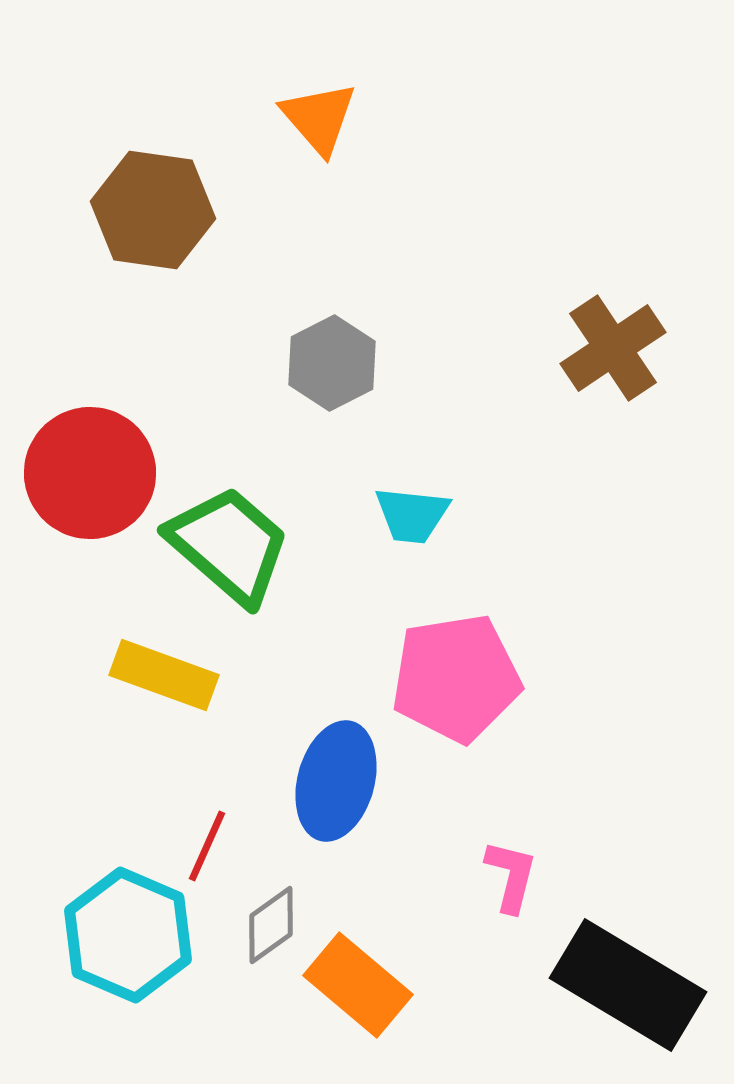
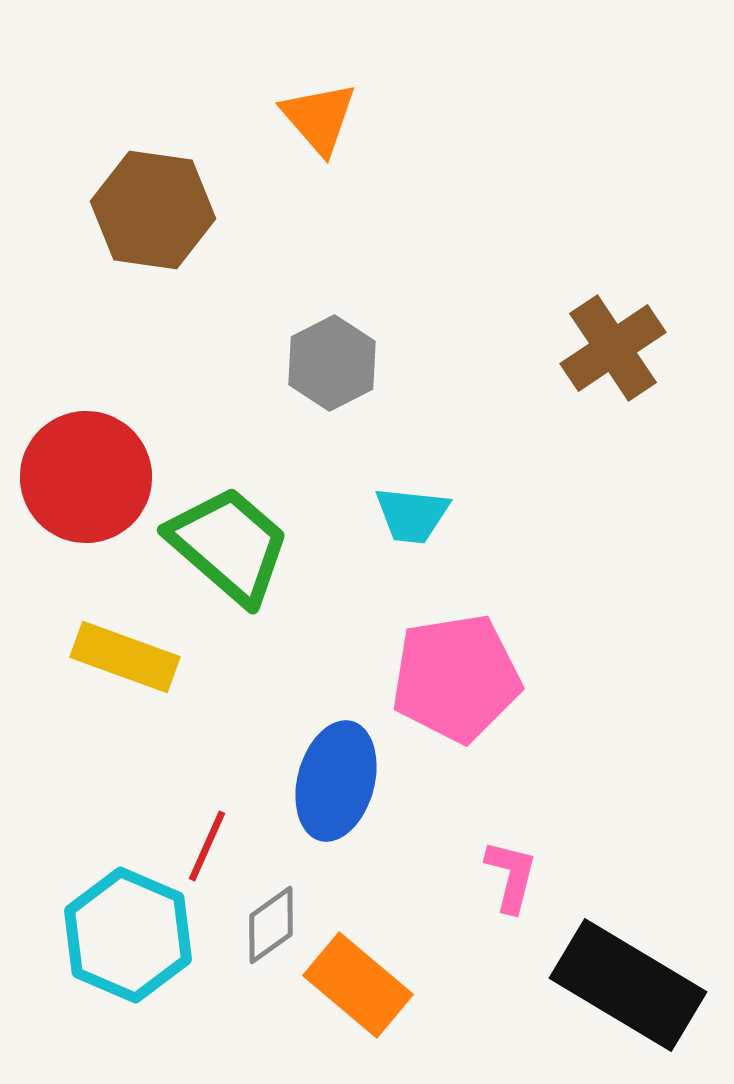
red circle: moved 4 px left, 4 px down
yellow rectangle: moved 39 px left, 18 px up
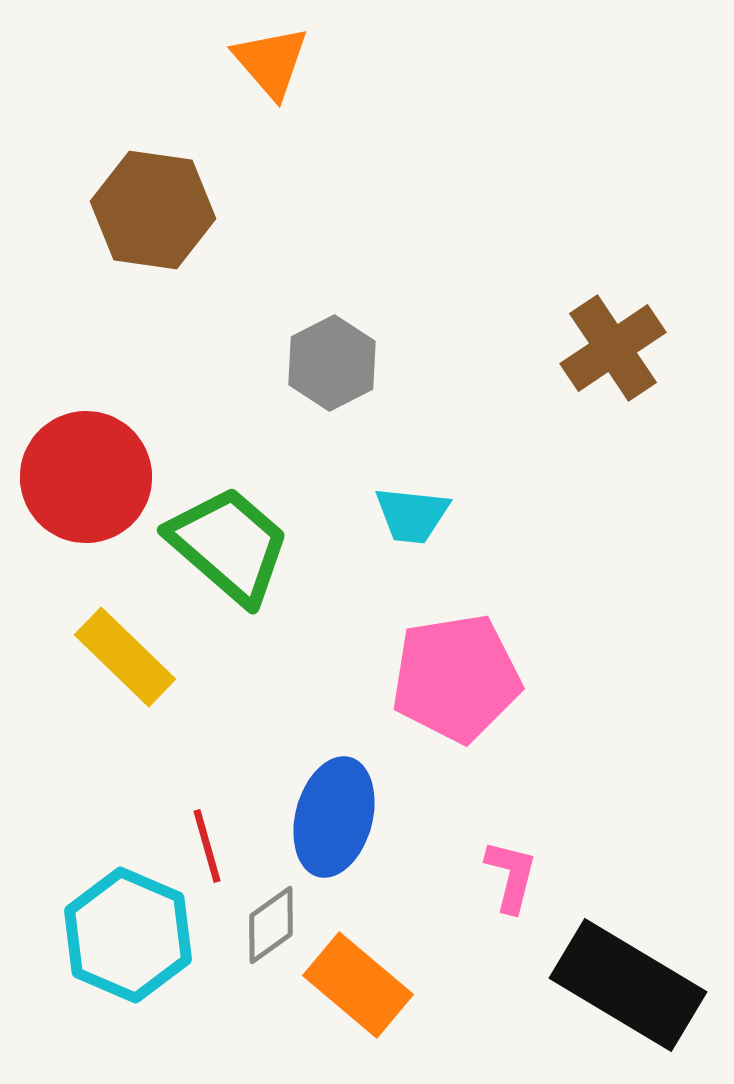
orange triangle: moved 48 px left, 56 px up
yellow rectangle: rotated 24 degrees clockwise
blue ellipse: moved 2 px left, 36 px down
red line: rotated 40 degrees counterclockwise
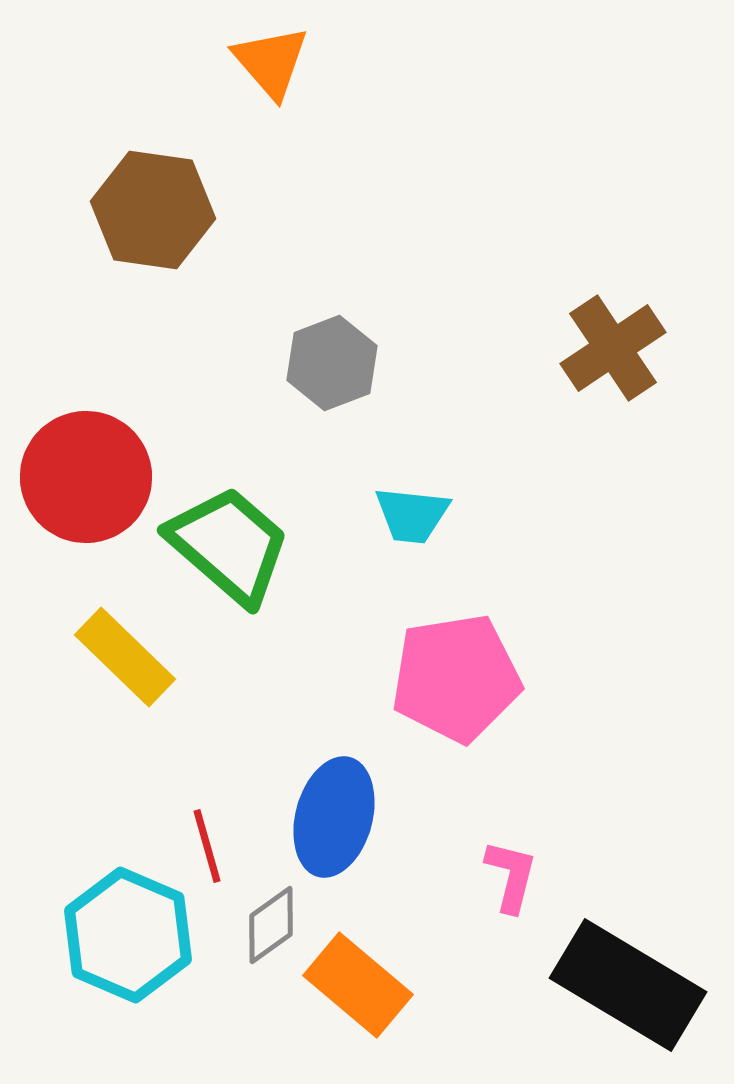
gray hexagon: rotated 6 degrees clockwise
